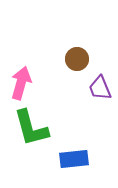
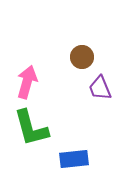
brown circle: moved 5 px right, 2 px up
pink arrow: moved 6 px right, 1 px up
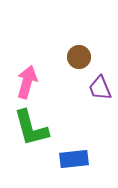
brown circle: moved 3 px left
